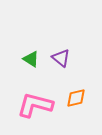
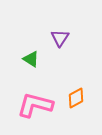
purple triangle: moved 1 px left, 20 px up; rotated 24 degrees clockwise
orange diamond: rotated 15 degrees counterclockwise
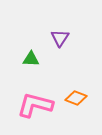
green triangle: rotated 30 degrees counterclockwise
orange diamond: rotated 50 degrees clockwise
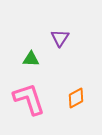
orange diamond: rotated 50 degrees counterclockwise
pink L-shape: moved 6 px left, 6 px up; rotated 57 degrees clockwise
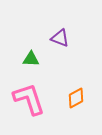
purple triangle: rotated 42 degrees counterclockwise
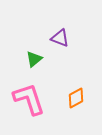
green triangle: moved 3 px right; rotated 42 degrees counterclockwise
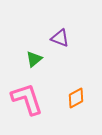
pink L-shape: moved 2 px left
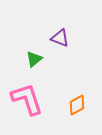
orange diamond: moved 1 px right, 7 px down
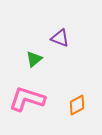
pink L-shape: rotated 54 degrees counterclockwise
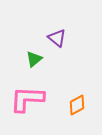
purple triangle: moved 3 px left; rotated 18 degrees clockwise
pink L-shape: rotated 15 degrees counterclockwise
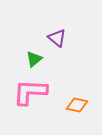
pink L-shape: moved 3 px right, 7 px up
orange diamond: rotated 40 degrees clockwise
